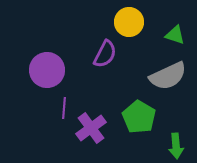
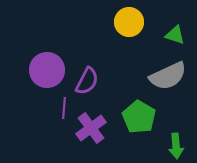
purple semicircle: moved 18 px left, 27 px down
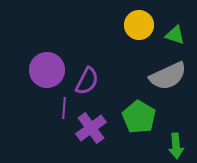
yellow circle: moved 10 px right, 3 px down
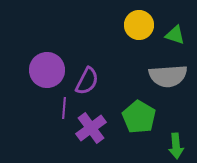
gray semicircle: rotated 21 degrees clockwise
